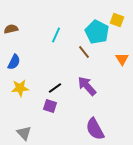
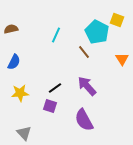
yellow star: moved 5 px down
purple semicircle: moved 11 px left, 9 px up
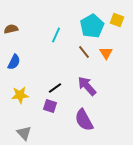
cyan pentagon: moved 5 px left, 6 px up; rotated 15 degrees clockwise
orange triangle: moved 16 px left, 6 px up
yellow star: moved 2 px down
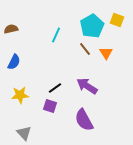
brown line: moved 1 px right, 3 px up
purple arrow: rotated 15 degrees counterclockwise
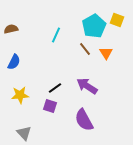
cyan pentagon: moved 2 px right
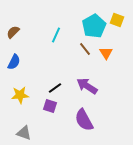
brown semicircle: moved 2 px right, 3 px down; rotated 32 degrees counterclockwise
gray triangle: rotated 28 degrees counterclockwise
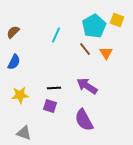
black line: moved 1 px left; rotated 32 degrees clockwise
